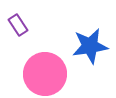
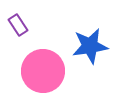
pink circle: moved 2 px left, 3 px up
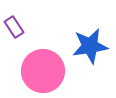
purple rectangle: moved 4 px left, 2 px down
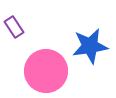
pink circle: moved 3 px right
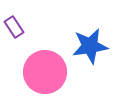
pink circle: moved 1 px left, 1 px down
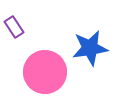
blue star: moved 2 px down
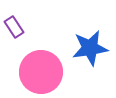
pink circle: moved 4 px left
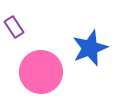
blue star: rotated 12 degrees counterclockwise
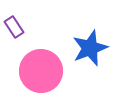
pink circle: moved 1 px up
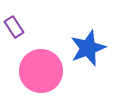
blue star: moved 2 px left
